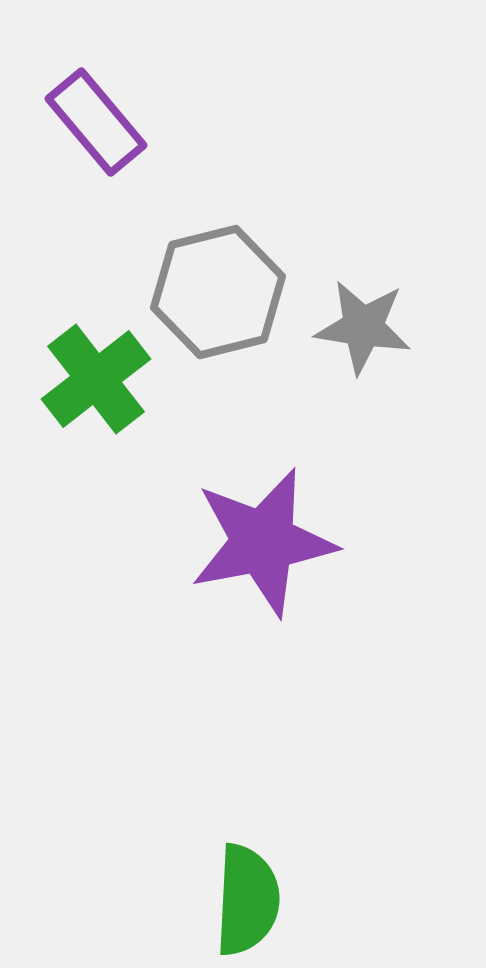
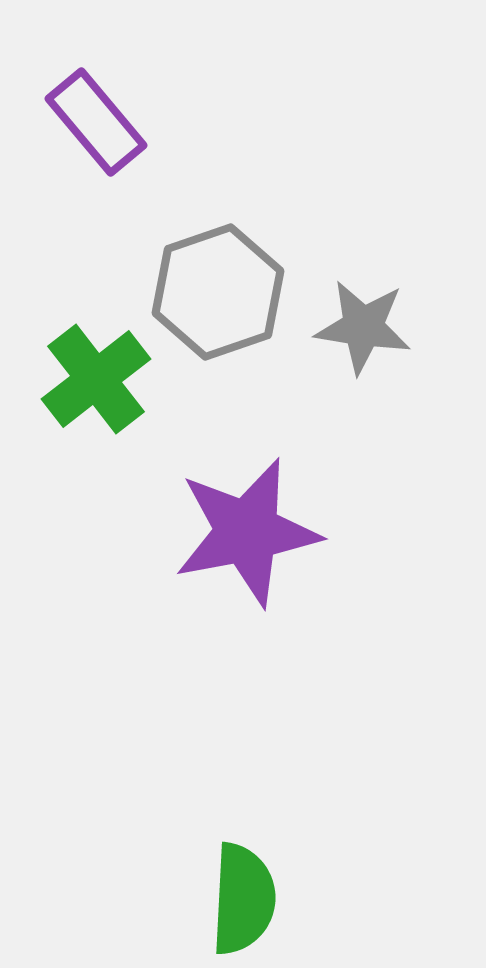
gray hexagon: rotated 5 degrees counterclockwise
purple star: moved 16 px left, 10 px up
green semicircle: moved 4 px left, 1 px up
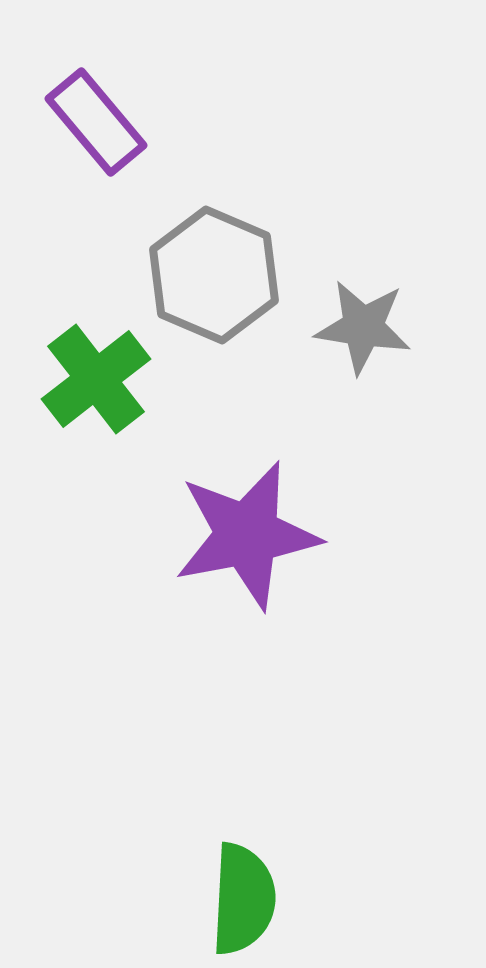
gray hexagon: moved 4 px left, 17 px up; rotated 18 degrees counterclockwise
purple star: moved 3 px down
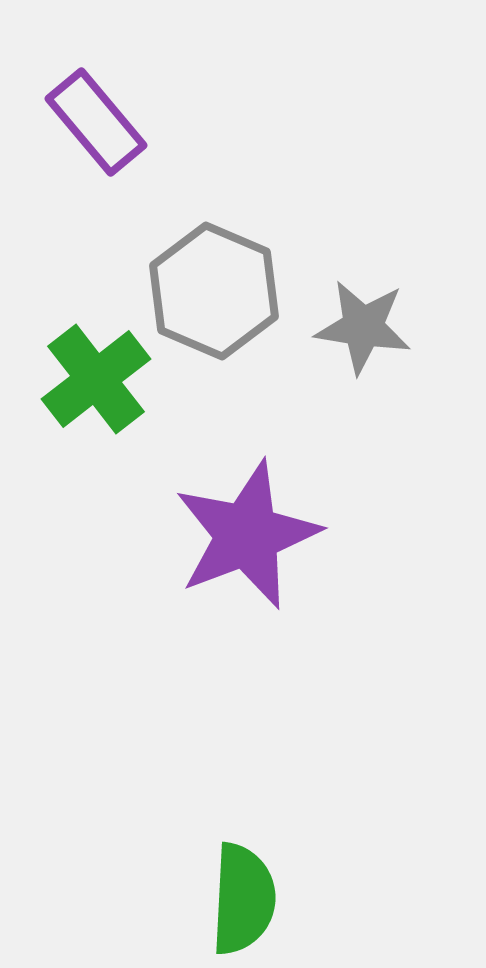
gray hexagon: moved 16 px down
purple star: rotated 10 degrees counterclockwise
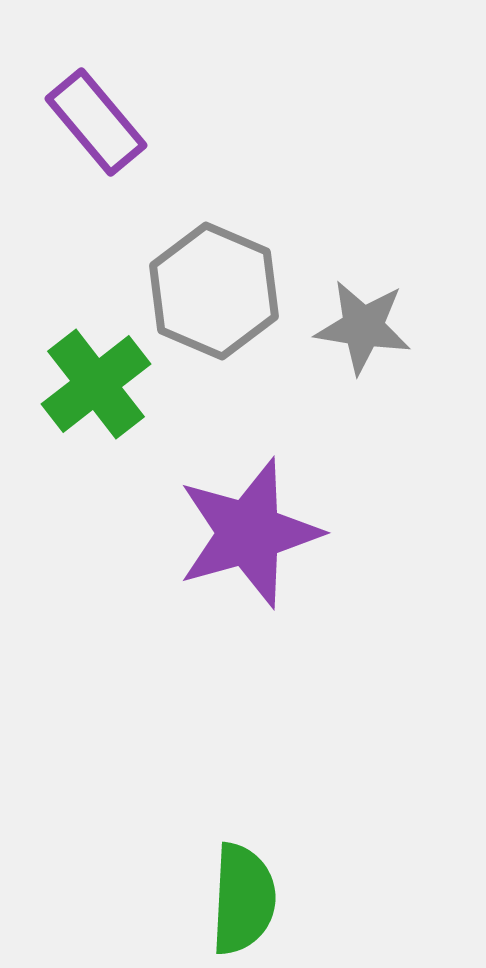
green cross: moved 5 px down
purple star: moved 2 px right, 2 px up; rotated 5 degrees clockwise
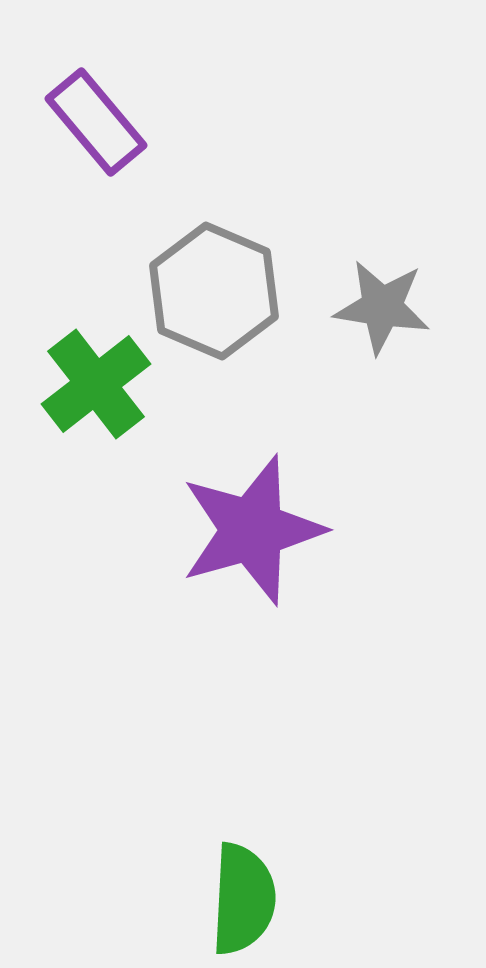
gray star: moved 19 px right, 20 px up
purple star: moved 3 px right, 3 px up
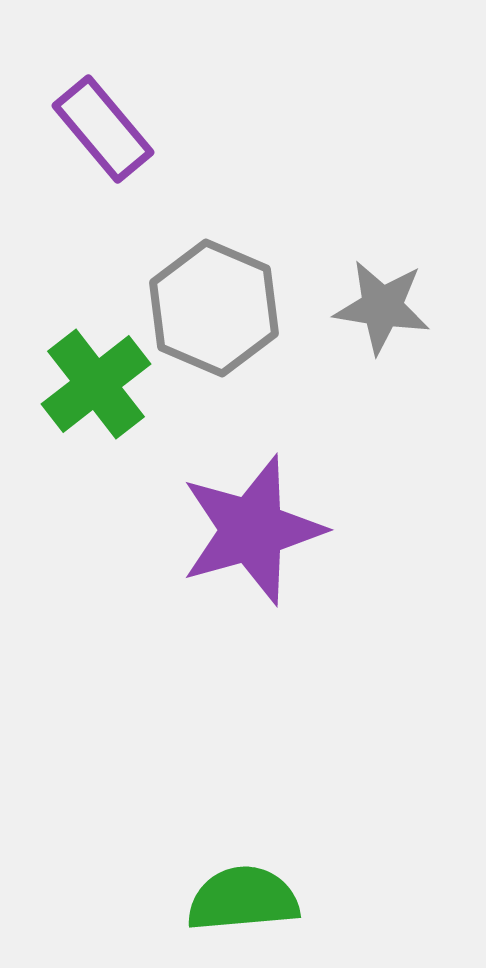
purple rectangle: moved 7 px right, 7 px down
gray hexagon: moved 17 px down
green semicircle: rotated 98 degrees counterclockwise
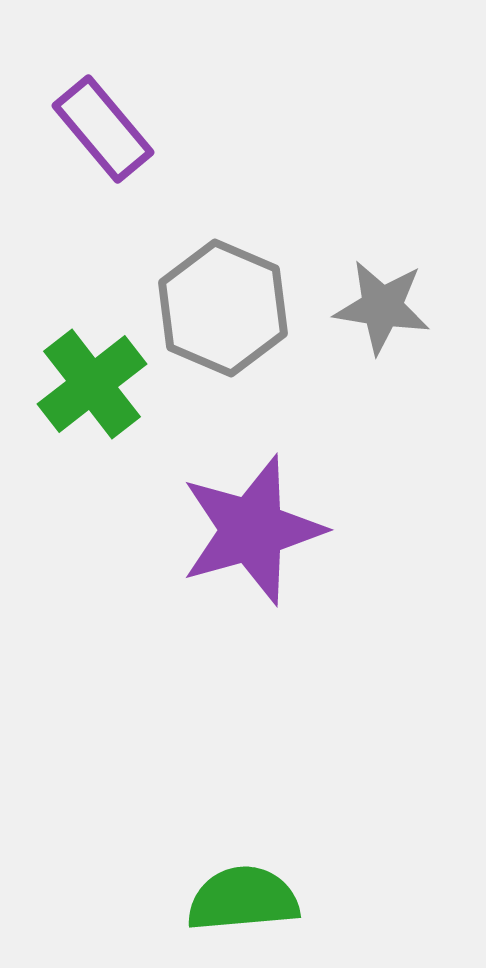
gray hexagon: moved 9 px right
green cross: moved 4 px left
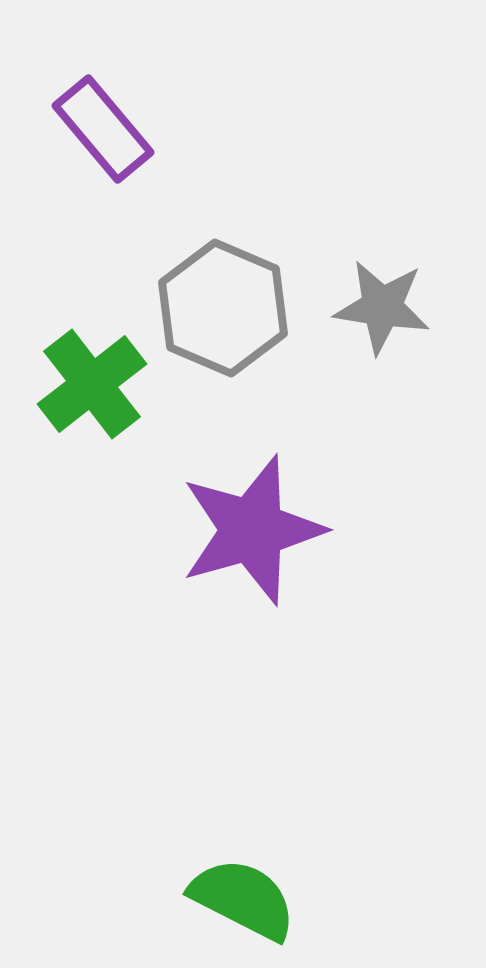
green semicircle: rotated 32 degrees clockwise
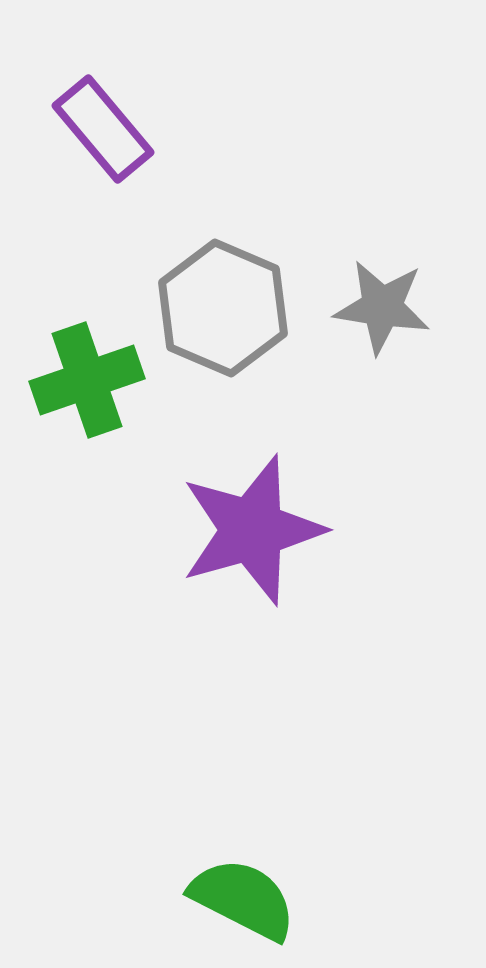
green cross: moved 5 px left, 4 px up; rotated 19 degrees clockwise
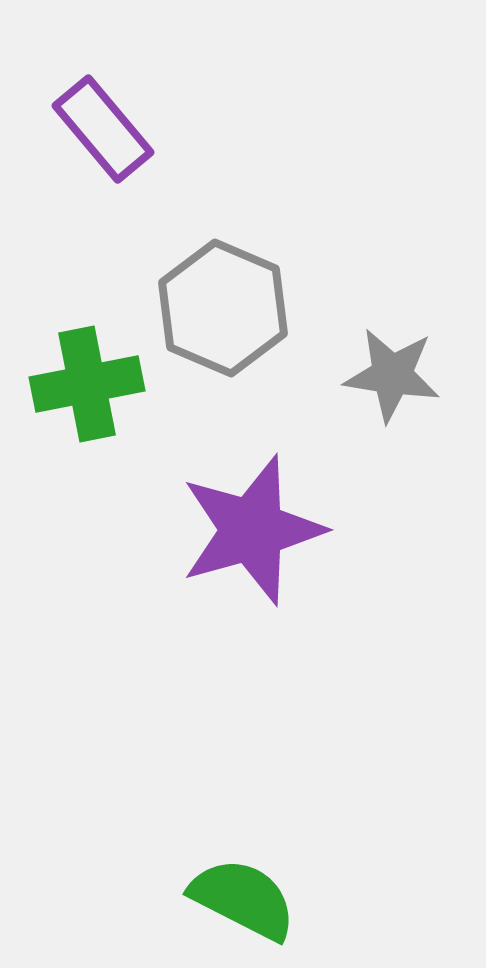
gray star: moved 10 px right, 68 px down
green cross: moved 4 px down; rotated 8 degrees clockwise
